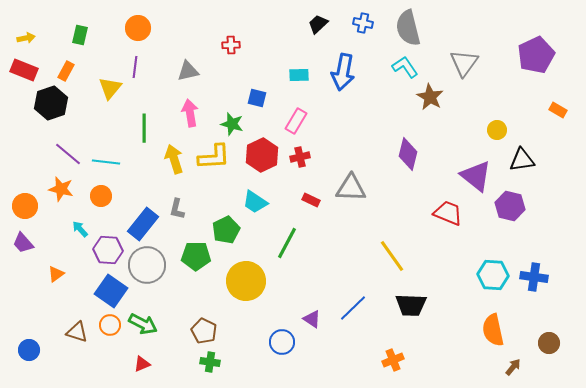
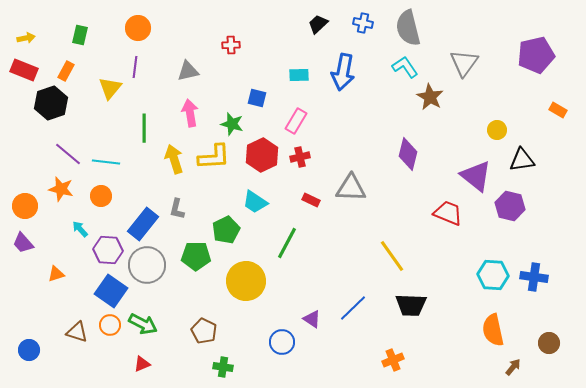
purple pentagon at (536, 55): rotated 12 degrees clockwise
orange triangle at (56, 274): rotated 18 degrees clockwise
green cross at (210, 362): moved 13 px right, 5 px down
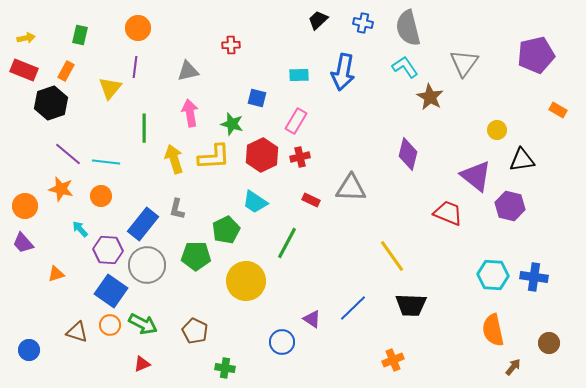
black trapezoid at (318, 24): moved 4 px up
brown pentagon at (204, 331): moved 9 px left
green cross at (223, 367): moved 2 px right, 1 px down
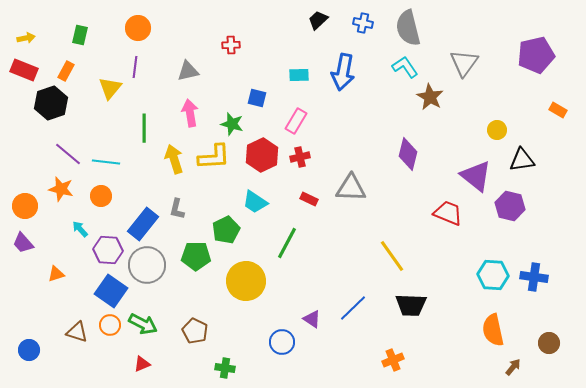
red rectangle at (311, 200): moved 2 px left, 1 px up
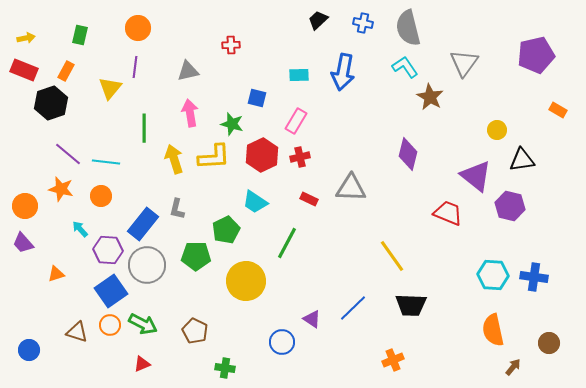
blue square at (111, 291): rotated 20 degrees clockwise
